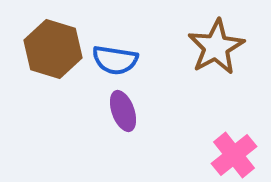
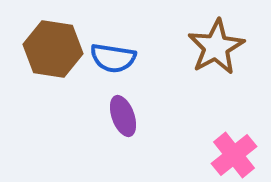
brown hexagon: rotated 8 degrees counterclockwise
blue semicircle: moved 2 px left, 2 px up
purple ellipse: moved 5 px down
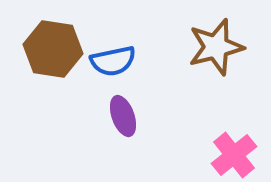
brown star: rotated 14 degrees clockwise
blue semicircle: moved 3 px down; rotated 21 degrees counterclockwise
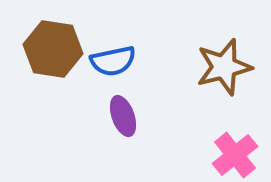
brown star: moved 8 px right, 20 px down
pink cross: moved 1 px right
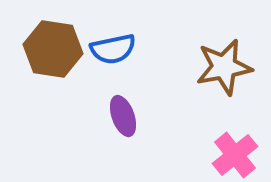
blue semicircle: moved 12 px up
brown star: rotated 4 degrees clockwise
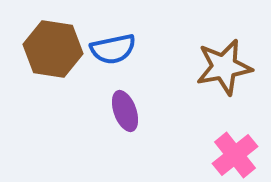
purple ellipse: moved 2 px right, 5 px up
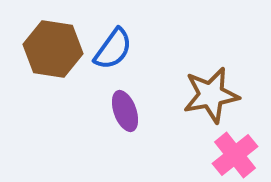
blue semicircle: rotated 42 degrees counterclockwise
brown star: moved 13 px left, 28 px down
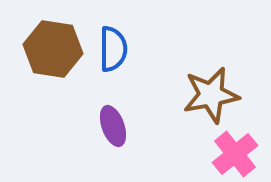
blue semicircle: rotated 36 degrees counterclockwise
purple ellipse: moved 12 px left, 15 px down
pink cross: moved 1 px up
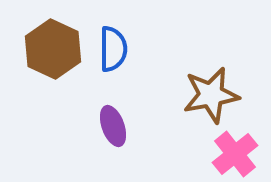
brown hexagon: rotated 16 degrees clockwise
